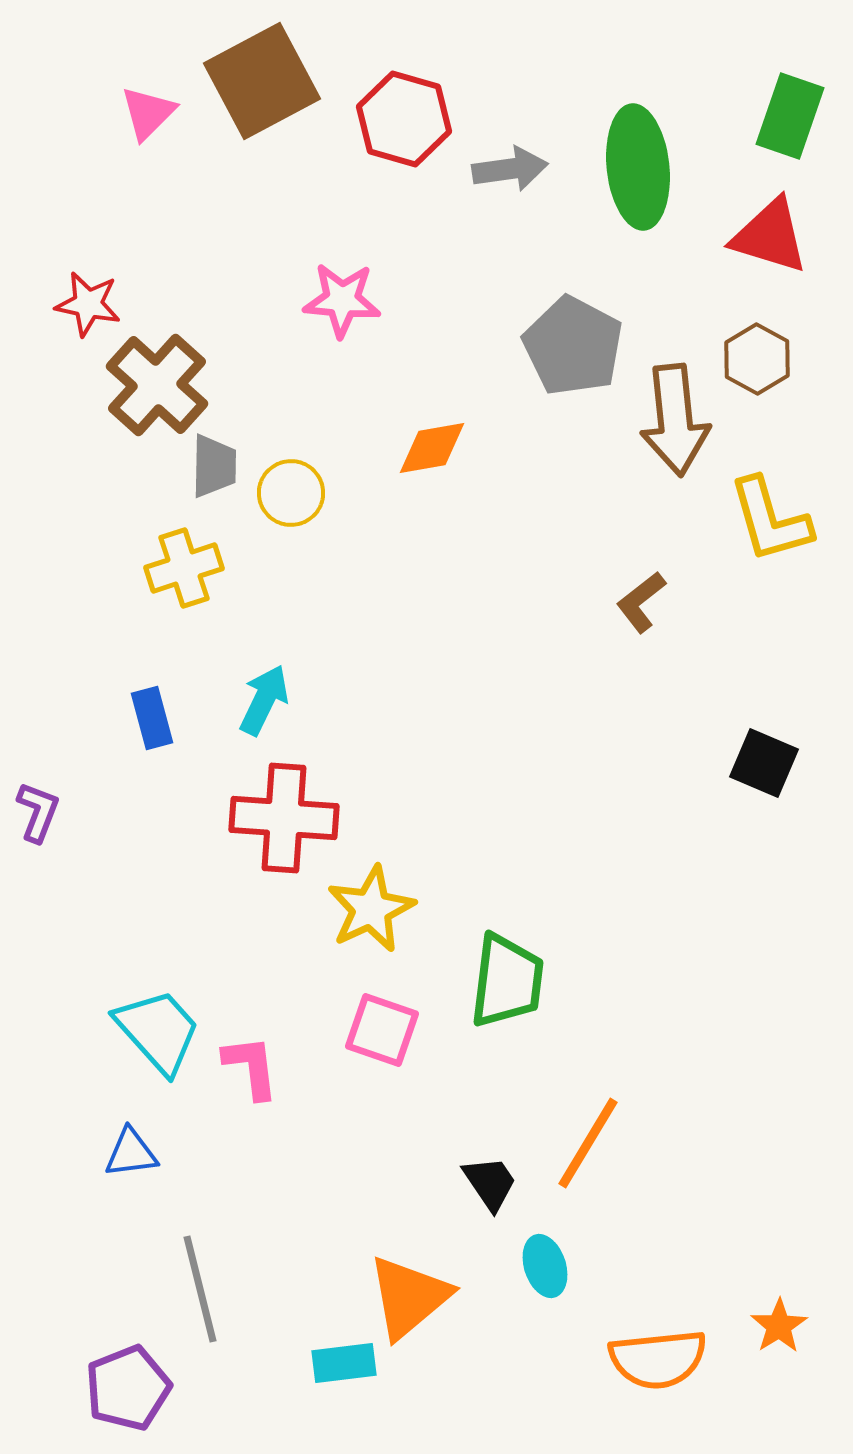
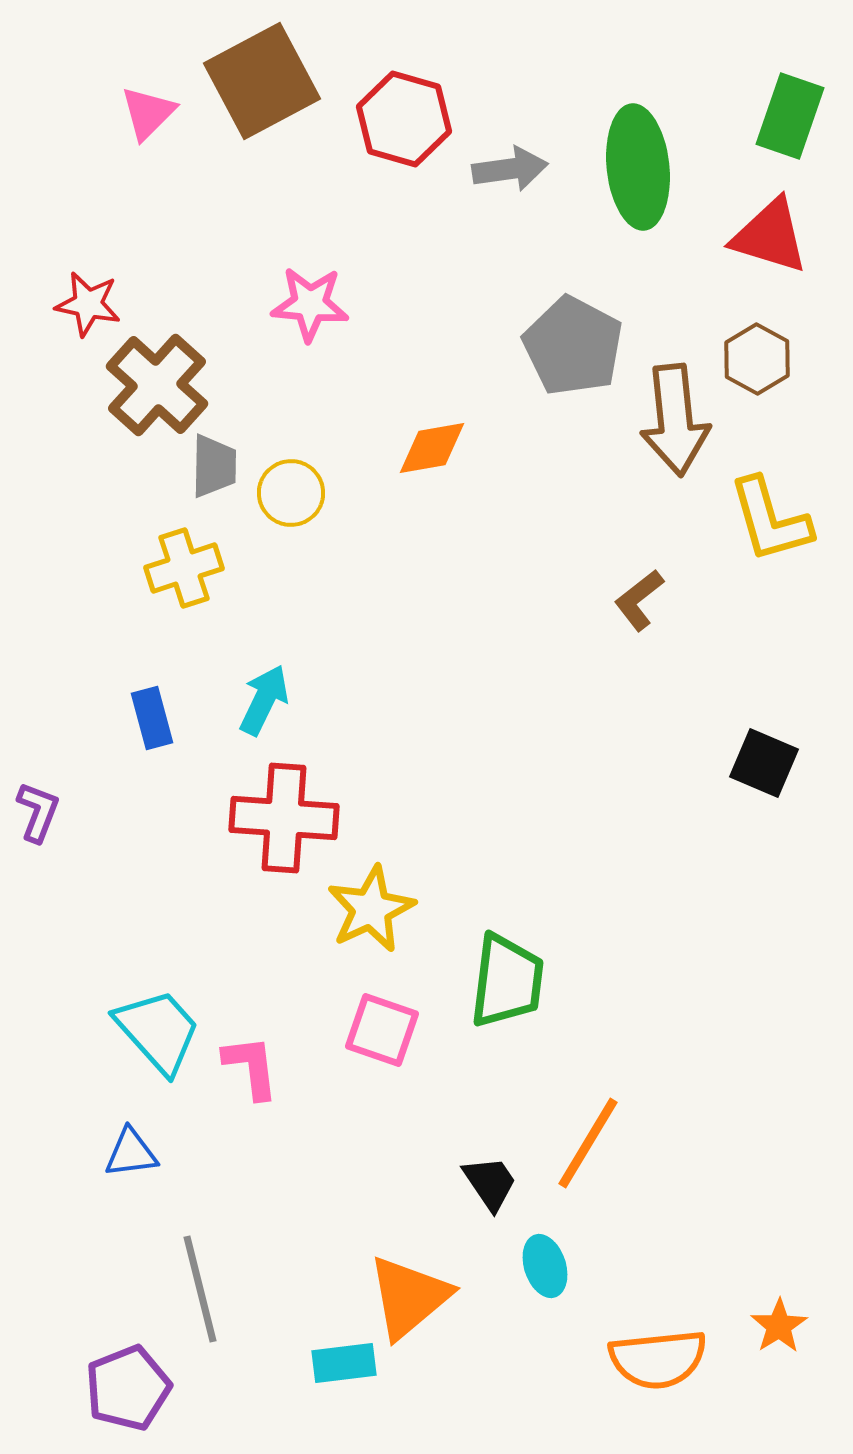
pink star: moved 32 px left, 4 px down
brown L-shape: moved 2 px left, 2 px up
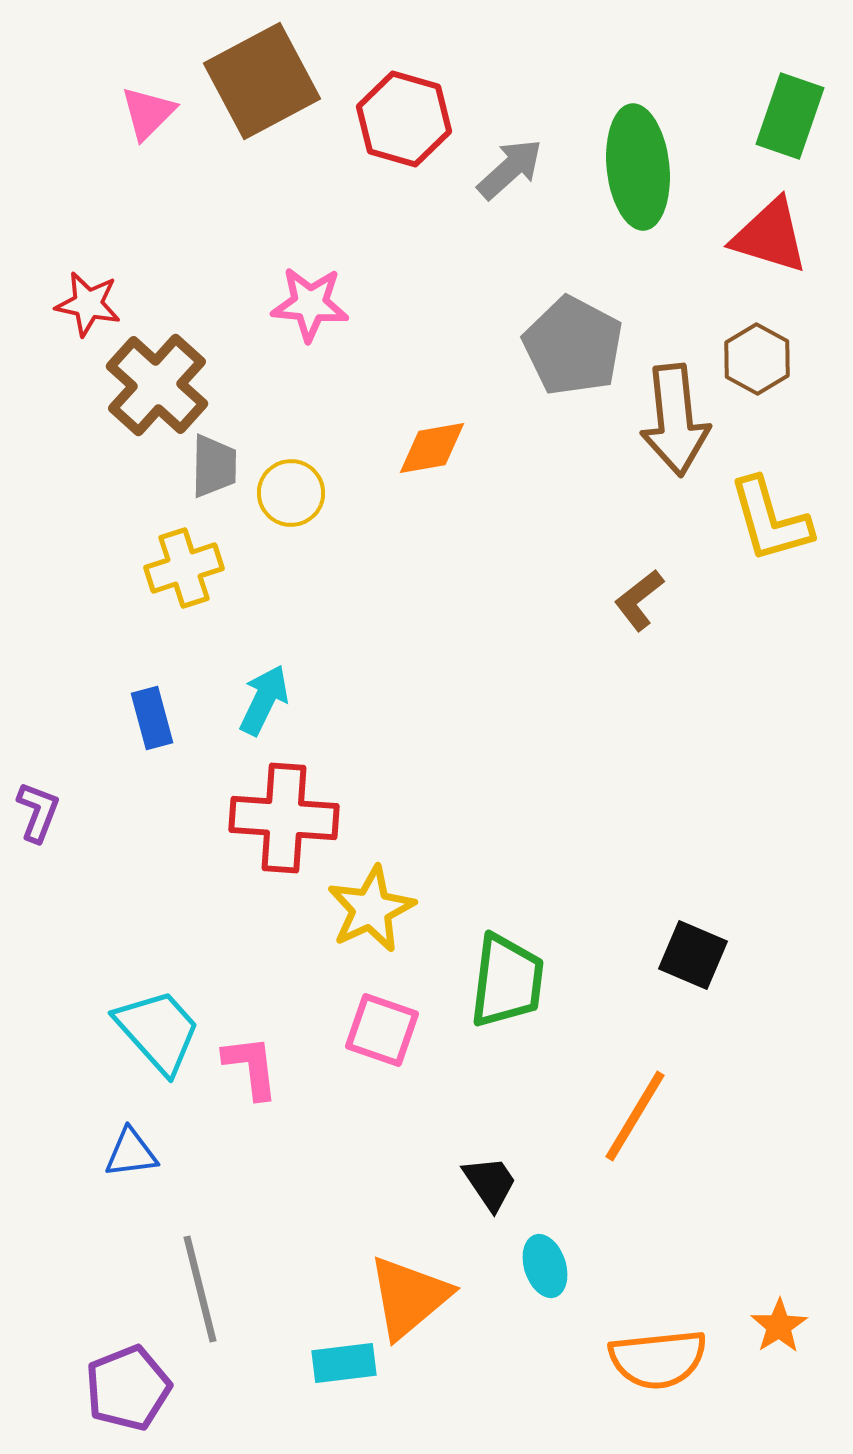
gray arrow: rotated 34 degrees counterclockwise
black square: moved 71 px left, 192 px down
orange line: moved 47 px right, 27 px up
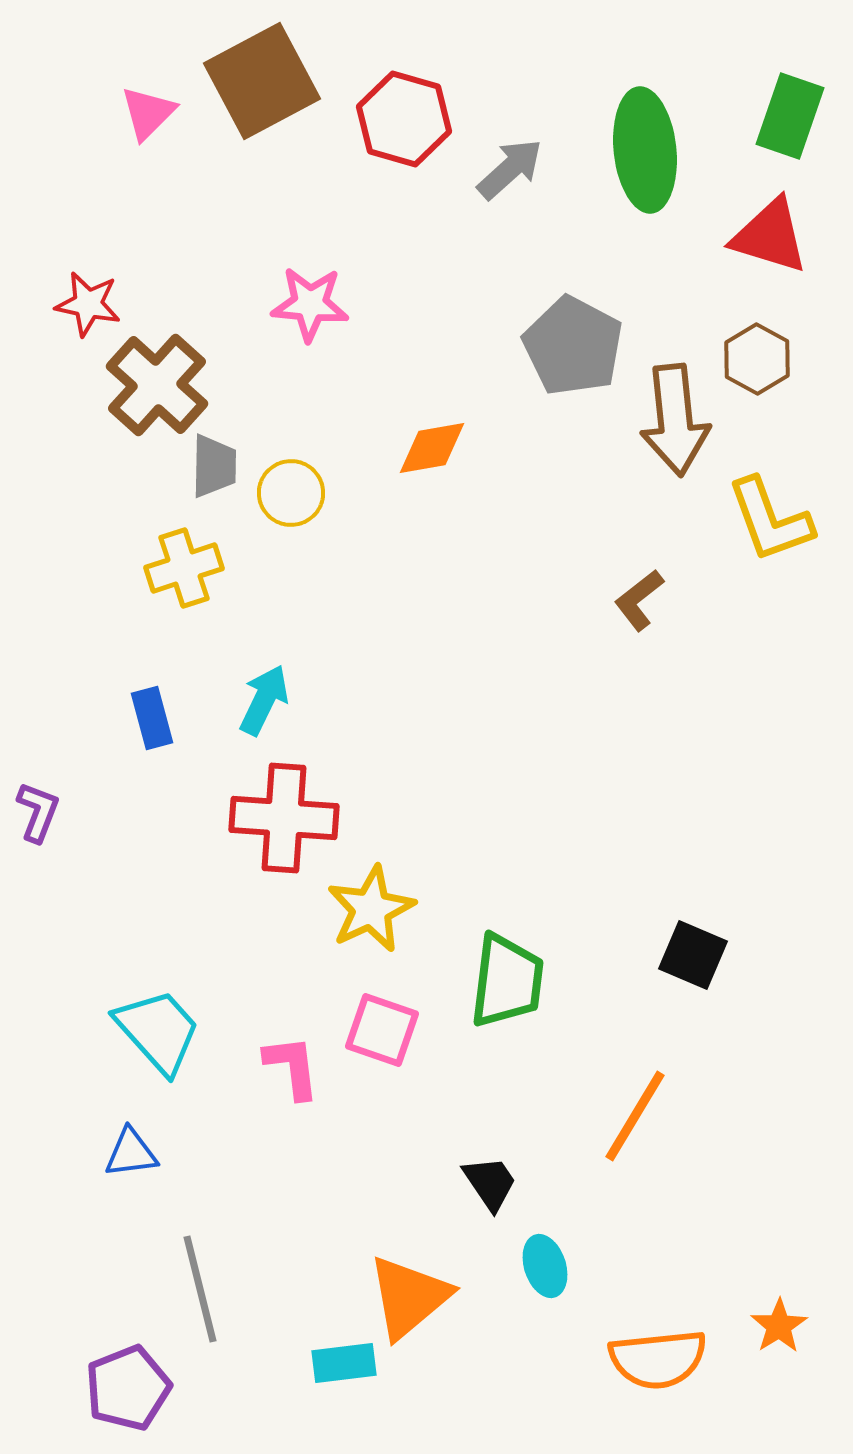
green ellipse: moved 7 px right, 17 px up
yellow L-shape: rotated 4 degrees counterclockwise
pink L-shape: moved 41 px right
